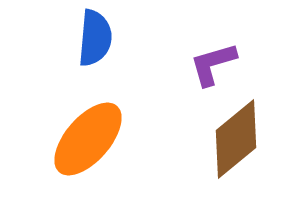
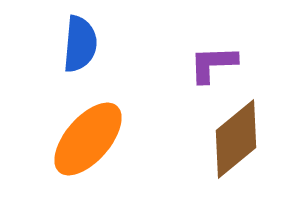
blue semicircle: moved 15 px left, 6 px down
purple L-shape: rotated 14 degrees clockwise
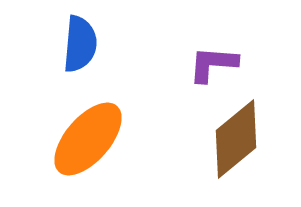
purple L-shape: rotated 6 degrees clockwise
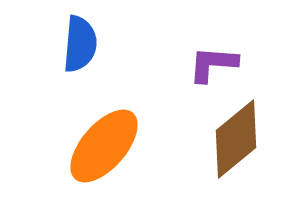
orange ellipse: moved 16 px right, 7 px down
